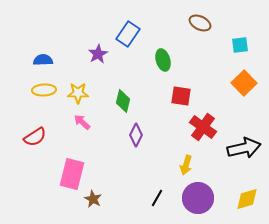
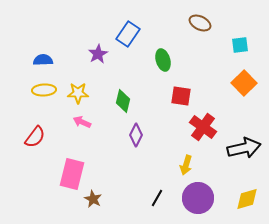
pink arrow: rotated 18 degrees counterclockwise
red semicircle: rotated 20 degrees counterclockwise
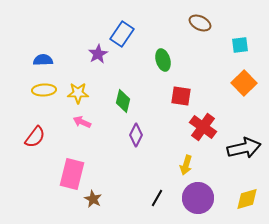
blue rectangle: moved 6 px left
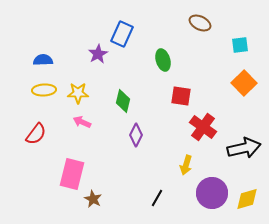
blue rectangle: rotated 10 degrees counterclockwise
red semicircle: moved 1 px right, 3 px up
purple circle: moved 14 px right, 5 px up
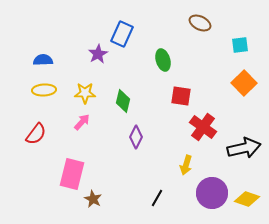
yellow star: moved 7 px right
pink arrow: rotated 108 degrees clockwise
purple diamond: moved 2 px down
yellow diamond: rotated 35 degrees clockwise
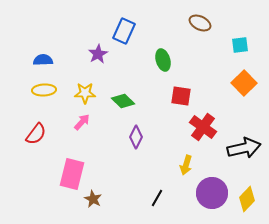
blue rectangle: moved 2 px right, 3 px up
green diamond: rotated 60 degrees counterclockwise
yellow diamond: rotated 65 degrees counterclockwise
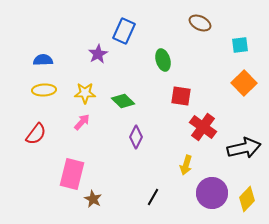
black line: moved 4 px left, 1 px up
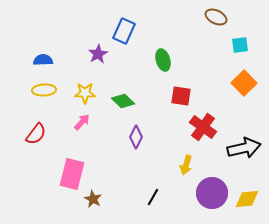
brown ellipse: moved 16 px right, 6 px up
yellow diamond: rotated 40 degrees clockwise
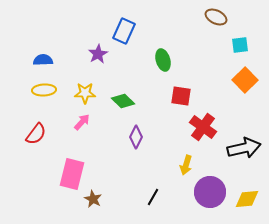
orange square: moved 1 px right, 3 px up
purple circle: moved 2 px left, 1 px up
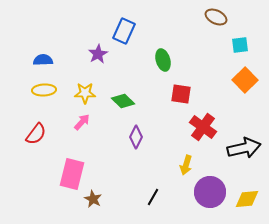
red square: moved 2 px up
